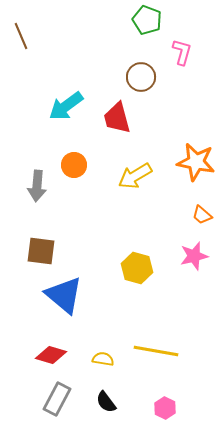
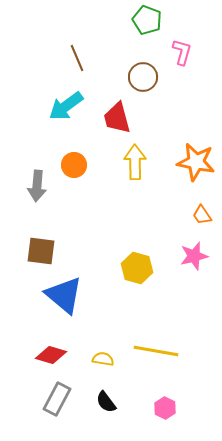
brown line: moved 56 px right, 22 px down
brown circle: moved 2 px right
yellow arrow: moved 14 px up; rotated 120 degrees clockwise
orange trapezoid: rotated 15 degrees clockwise
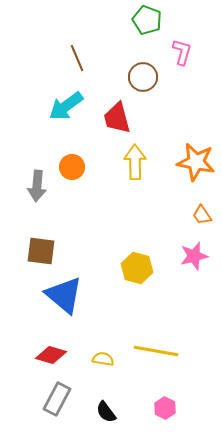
orange circle: moved 2 px left, 2 px down
black semicircle: moved 10 px down
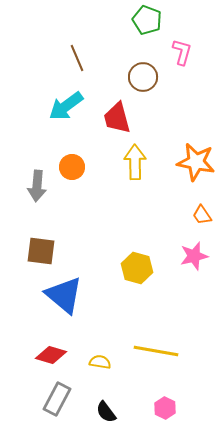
yellow semicircle: moved 3 px left, 3 px down
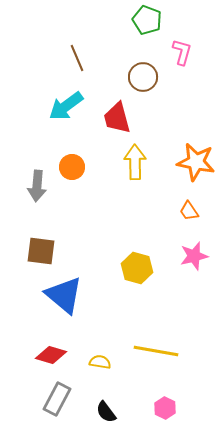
orange trapezoid: moved 13 px left, 4 px up
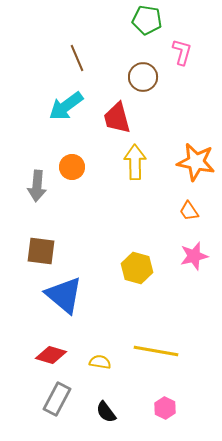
green pentagon: rotated 12 degrees counterclockwise
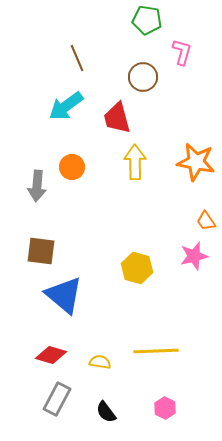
orange trapezoid: moved 17 px right, 10 px down
yellow line: rotated 12 degrees counterclockwise
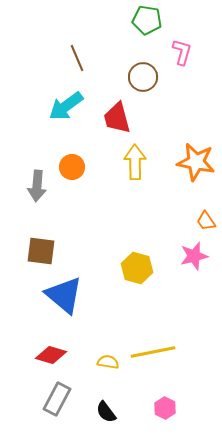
yellow line: moved 3 px left, 1 px down; rotated 9 degrees counterclockwise
yellow semicircle: moved 8 px right
